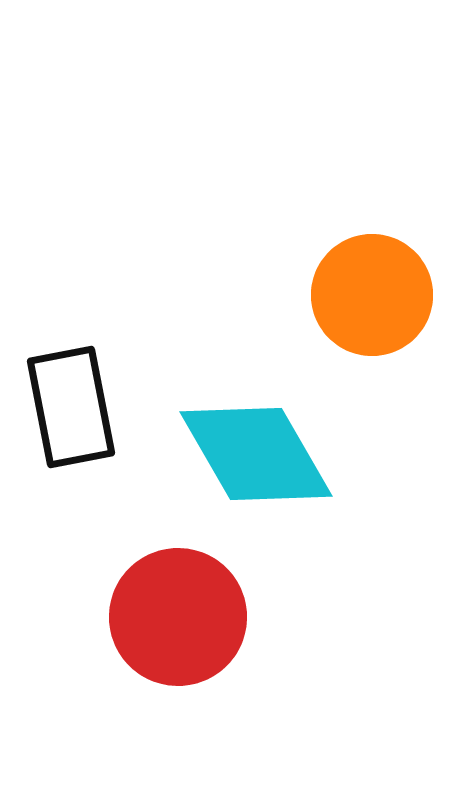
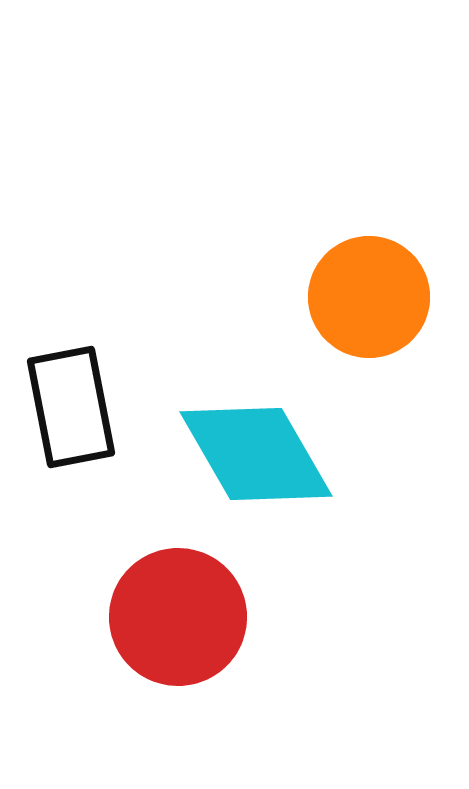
orange circle: moved 3 px left, 2 px down
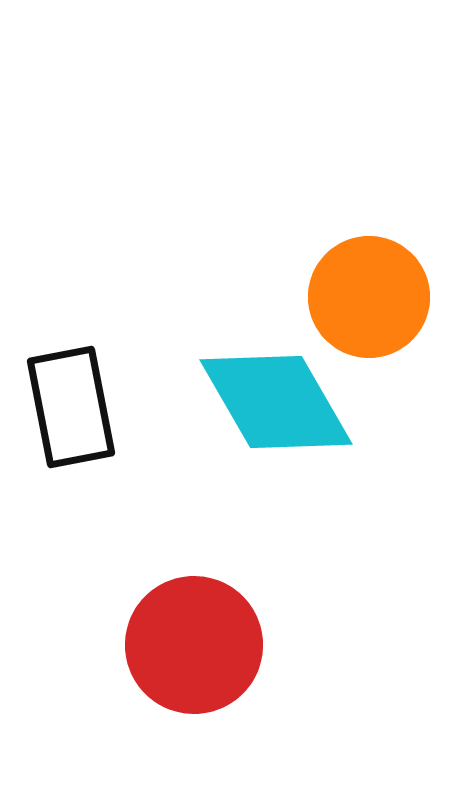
cyan diamond: moved 20 px right, 52 px up
red circle: moved 16 px right, 28 px down
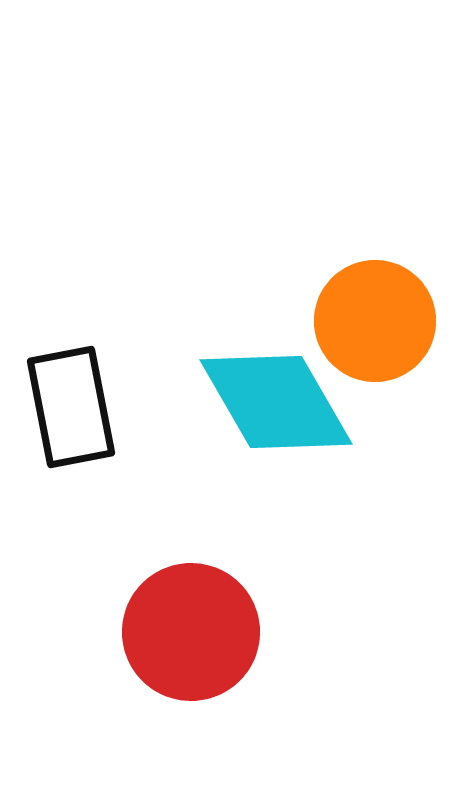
orange circle: moved 6 px right, 24 px down
red circle: moved 3 px left, 13 px up
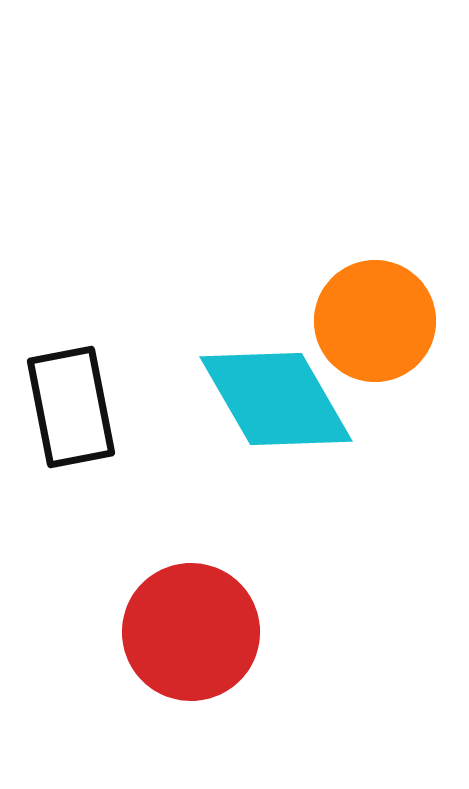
cyan diamond: moved 3 px up
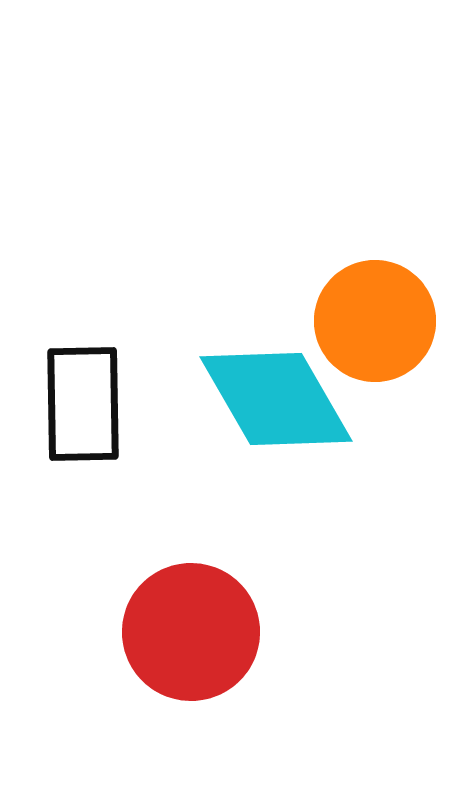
black rectangle: moved 12 px right, 3 px up; rotated 10 degrees clockwise
